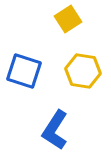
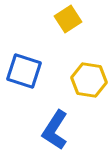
yellow hexagon: moved 6 px right, 9 px down
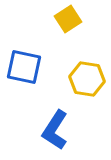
blue square: moved 4 px up; rotated 6 degrees counterclockwise
yellow hexagon: moved 2 px left, 1 px up
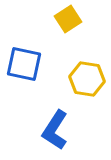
blue square: moved 3 px up
